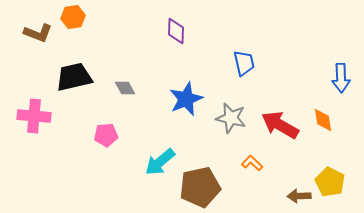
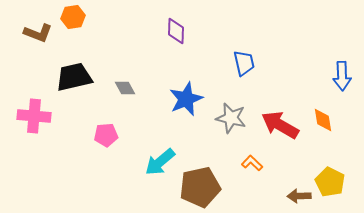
blue arrow: moved 1 px right, 2 px up
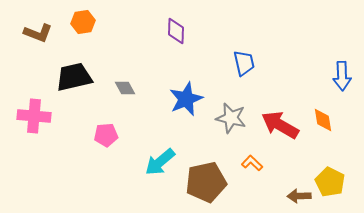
orange hexagon: moved 10 px right, 5 px down
brown pentagon: moved 6 px right, 5 px up
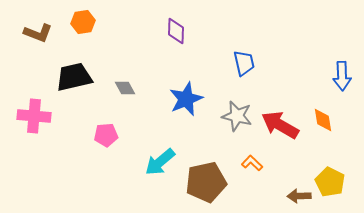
gray star: moved 6 px right, 2 px up
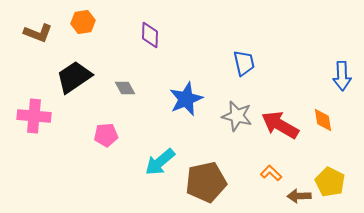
purple diamond: moved 26 px left, 4 px down
black trapezoid: rotated 21 degrees counterclockwise
orange L-shape: moved 19 px right, 10 px down
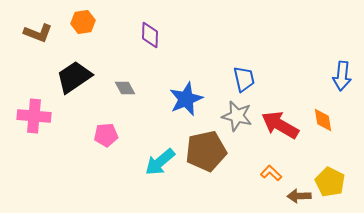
blue trapezoid: moved 16 px down
blue arrow: rotated 8 degrees clockwise
brown pentagon: moved 31 px up
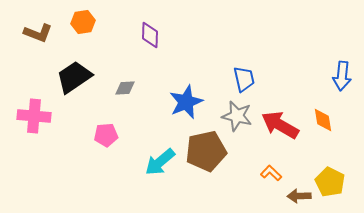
gray diamond: rotated 65 degrees counterclockwise
blue star: moved 3 px down
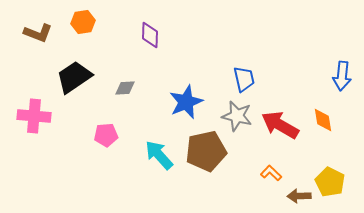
cyan arrow: moved 1 px left, 7 px up; rotated 88 degrees clockwise
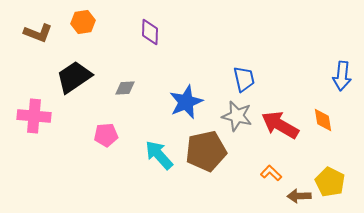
purple diamond: moved 3 px up
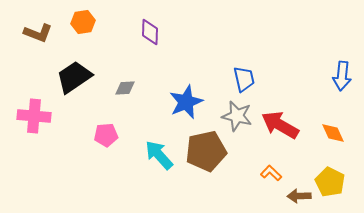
orange diamond: moved 10 px right, 13 px down; rotated 15 degrees counterclockwise
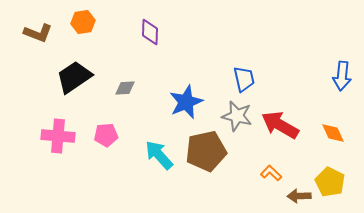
pink cross: moved 24 px right, 20 px down
